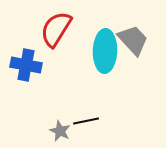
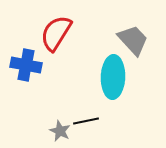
red semicircle: moved 4 px down
cyan ellipse: moved 8 px right, 26 px down
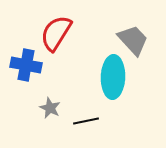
gray star: moved 10 px left, 23 px up
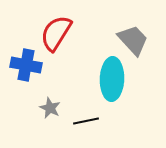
cyan ellipse: moved 1 px left, 2 px down
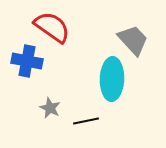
red semicircle: moved 4 px left, 6 px up; rotated 93 degrees clockwise
blue cross: moved 1 px right, 4 px up
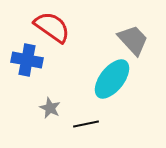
blue cross: moved 1 px up
cyan ellipse: rotated 36 degrees clockwise
black line: moved 3 px down
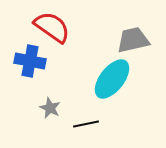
gray trapezoid: rotated 60 degrees counterclockwise
blue cross: moved 3 px right, 1 px down
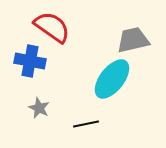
gray star: moved 11 px left
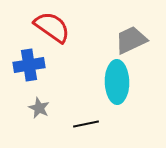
gray trapezoid: moved 2 px left; rotated 12 degrees counterclockwise
blue cross: moved 1 px left, 4 px down; rotated 20 degrees counterclockwise
cyan ellipse: moved 5 px right, 3 px down; rotated 39 degrees counterclockwise
